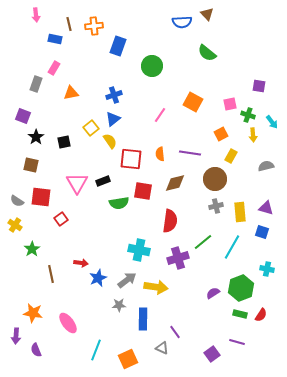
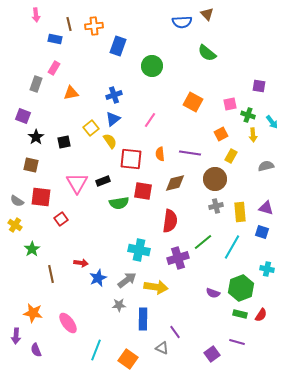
pink line at (160, 115): moved 10 px left, 5 px down
purple semicircle at (213, 293): rotated 128 degrees counterclockwise
orange square at (128, 359): rotated 30 degrees counterclockwise
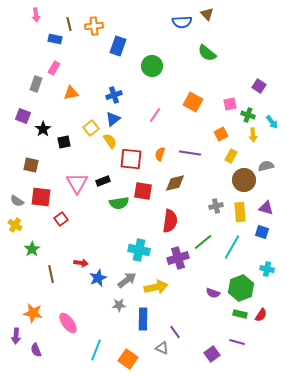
purple square at (259, 86): rotated 24 degrees clockwise
pink line at (150, 120): moved 5 px right, 5 px up
black star at (36, 137): moved 7 px right, 8 px up
orange semicircle at (160, 154): rotated 24 degrees clockwise
brown circle at (215, 179): moved 29 px right, 1 px down
yellow arrow at (156, 287): rotated 20 degrees counterclockwise
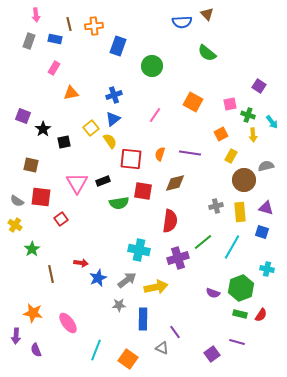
gray rectangle at (36, 84): moved 7 px left, 43 px up
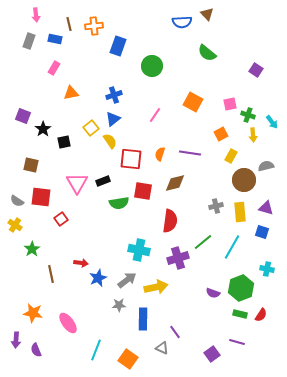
purple square at (259, 86): moved 3 px left, 16 px up
purple arrow at (16, 336): moved 4 px down
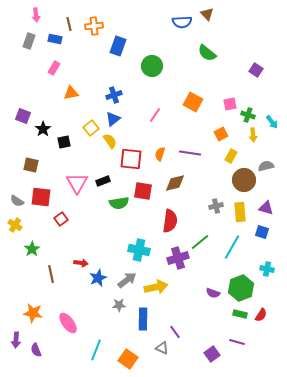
green line at (203, 242): moved 3 px left
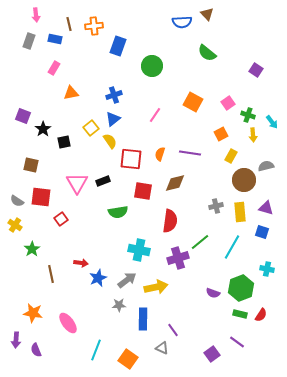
pink square at (230, 104): moved 2 px left, 1 px up; rotated 24 degrees counterclockwise
green semicircle at (119, 203): moved 1 px left, 9 px down
purple line at (175, 332): moved 2 px left, 2 px up
purple line at (237, 342): rotated 21 degrees clockwise
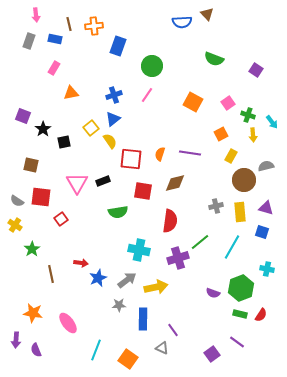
green semicircle at (207, 53): moved 7 px right, 6 px down; rotated 18 degrees counterclockwise
pink line at (155, 115): moved 8 px left, 20 px up
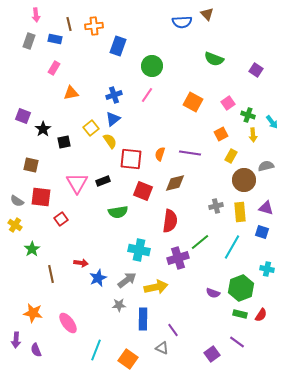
red square at (143, 191): rotated 12 degrees clockwise
